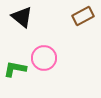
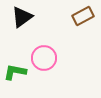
black triangle: rotated 45 degrees clockwise
green L-shape: moved 3 px down
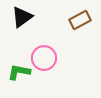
brown rectangle: moved 3 px left, 4 px down
green L-shape: moved 4 px right
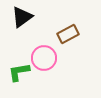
brown rectangle: moved 12 px left, 14 px down
green L-shape: rotated 20 degrees counterclockwise
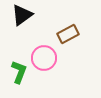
black triangle: moved 2 px up
green L-shape: rotated 120 degrees clockwise
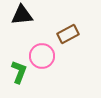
black triangle: rotated 30 degrees clockwise
pink circle: moved 2 px left, 2 px up
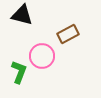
black triangle: rotated 20 degrees clockwise
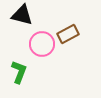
pink circle: moved 12 px up
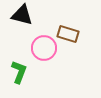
brown rectangle: rotated 45 degrees clockwise
pink circle: moved 2 px right, 4 px down
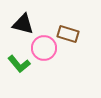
black triangle: moved 1 px right, 9 px down
green L-shape: moved 8 px up; rotated 120 degrees clockwise
